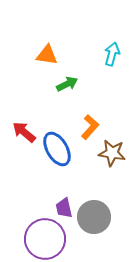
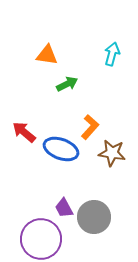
blue ellipse: moved 4 px right; rotated 40 degrees counterclockwise
purple trapezoid: rotated 15 degrees counterclockwise
purple circle: moved 4 px left
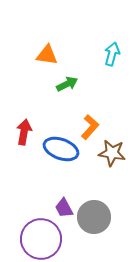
red arrow: rotated 60 degrees clockwise
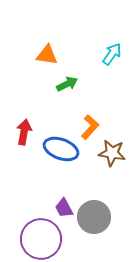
cyan arrow: rotated 20 degrees clockwise
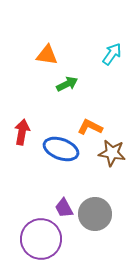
orange L-shape: rotated 105 degrees counterclockwise
red arrow: moved 2 px left
gray circle: moved 1 px right, 3 px up
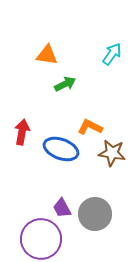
green arrow: moved 2 px left
purple trapezoid: moved 2 px left
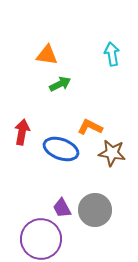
cyan arrow: rotated 45 degrees counterclockwise
green arrow: moved 5 px left
gray circle: moved 4 px up
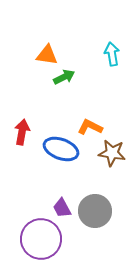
green arrow: moved 4 px right, 7 px up
gray circle: moved 1 px down
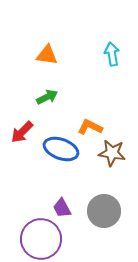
green arrow: moved 17 px left, 20 px down
red arrow: rotated 145 degrees counterclockwise
gray circle: moved 9 px right
